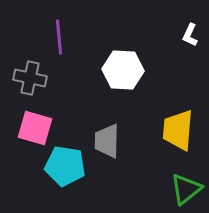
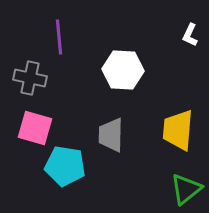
gray trapezoid: moved 4 px right, 6 px up
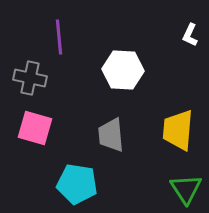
gray trapezoid: rotated 6 degrees counterclockwise
cyan pentagon: moved 12 px right, 18 px down
green triangle: rotated 24 degrees counterclockwise
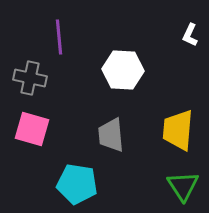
pink square: moved 3 px left, 1 px down
green triangle: moved 3 px left, 3 px up
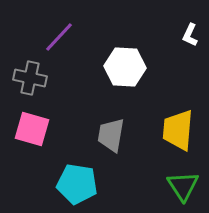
purple line: rotated 48 degrees clockwise
white hexagon: moved 2 px right, 3 px up
gray trapezoid: rotated 15 degrees clockwise
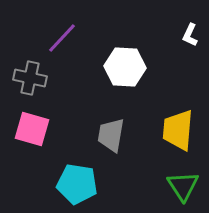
purple line: moved 3 px right, 1 px down
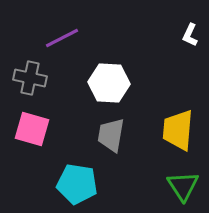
purple line: rotated 20 degrees clockwise
white hexagon: moved 16 px left, 16 px down
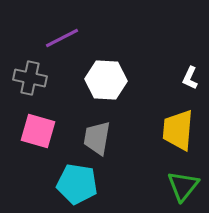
white L-shape: moved 43 px down
white hexagon: moved 3 px left, 3 px up
pink square: moved 6 px right, 2 px down
gray trapezoid: moved 14 px left, 3 px down
green triangle: rotated 12 degrees clockwise
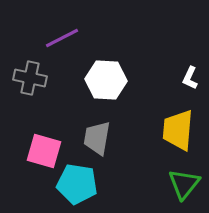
pink square: moved 6 px right, 20 px down
green triangle: moved 1 px right, 2 px up
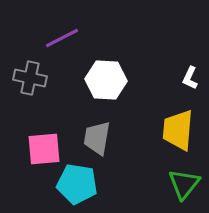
pink square: moved 2 px up; rotated 21 degrees counterclockwise
